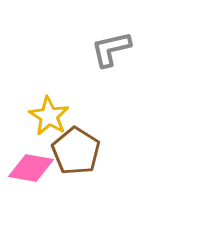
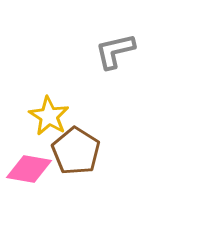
gray L-shape: moved 4 px right, 2 px down
pink diamond: moved 2 px left, 1 px down
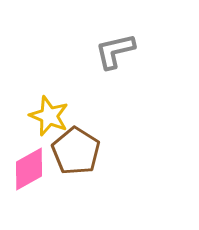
yellow star: rotated 9 degrees counterclockwise
pink diamond: rotated 39 degrees counterclockwise
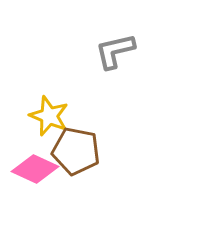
brown pentagon: rotated 21 degrees counterclockwise
pink diamond: moved 6 px right; rotated 54 degrees clockwise
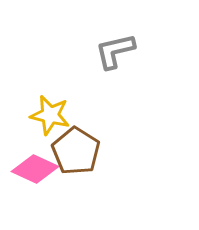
yellow star: moved 1 px right, 1 px up; rotated 9 degrees counterclockwise
brown pentagon: rotated 21 degrees clockwise
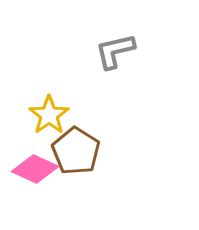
yellow star: moved 1 px left; rotated 24 degrees clockwise
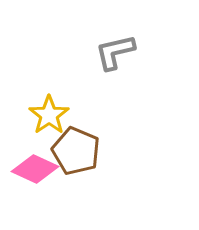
gray L-shape: moved 1 px down
brown pentagon: rotated 9 degrees counterclockwise
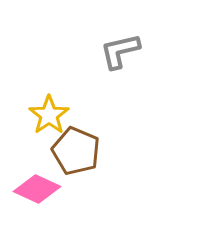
gray L-shape: moved 5 px right, 1 px up
pink diamond: moved 2 px right, 20 px down
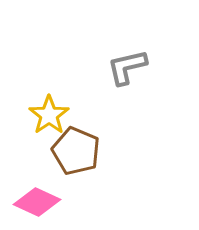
gray L-shape: moved 7 px right, 16 px down
pink diamond: moved 13 px down
